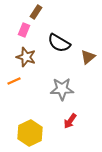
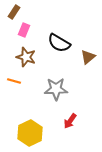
brown rectangle: moved 22 px left
orange line: rotated 40 degrees clockwise
gray star: moved 6 px left
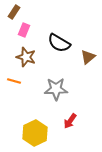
yellow hexagon: moved 5 px right
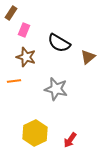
brown rectangle: moved 3 px left, 1 px down
orange line: rotated 24 degrees counterclockwise
gray star: rotated 15 degrees clockwise
red arrow: moved 19 px down
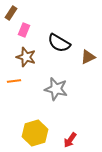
brown triangle: rotated 14 degrees clockwise
yellow hexagon: rotated 10 degrees clockwise
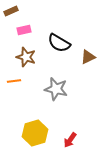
brown rectangle: moved 2 px up; rotated 32 degrees clockwise
pink rectangle: rotated 56 degrees clockwise
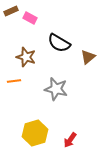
pink rectangle: moved 6 px right, 12 px up; rotated 40 degrees clockwise
brown triangle: rotated 14 degrees counterclockwise
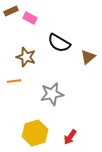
gray star: moved 4 px left, 5 px down; rotated 25 degrees counterclockwise
red arrow: moved 3 px up
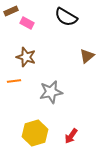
pink rectangle: moved 3 px left, 5 px down
black semicircle: moved 7 px right, 26 px up
brown triangle: moved 1 px left, 1 px up
gray star: moved 1 px left, 2 px up
red arrow: moved 1 px right, 1 px up
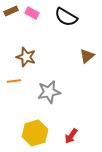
pink rectangle: moved 5 px right, 10 px up
gray star: moved 2 px left
